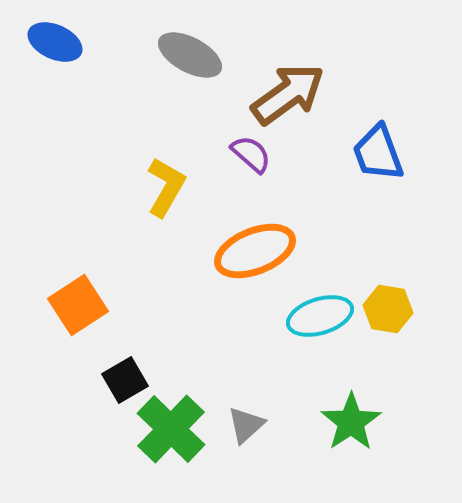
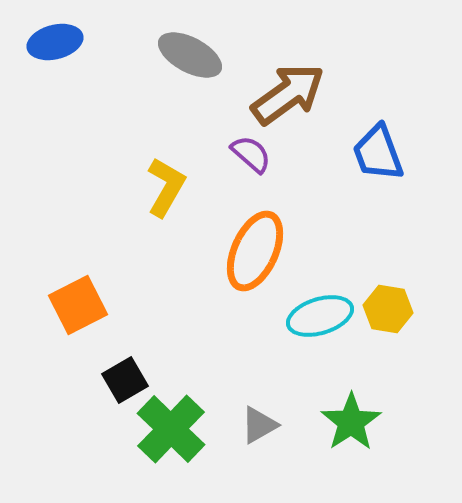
blue ellipse: rotated 38 degrees counterclockwise
orange ellipse: rotated 44 degrees counterclockwise
orange square: rotated 6 degrees clockwise
gray triangle: moved 13 px right; rotated 12 degrees clockwise
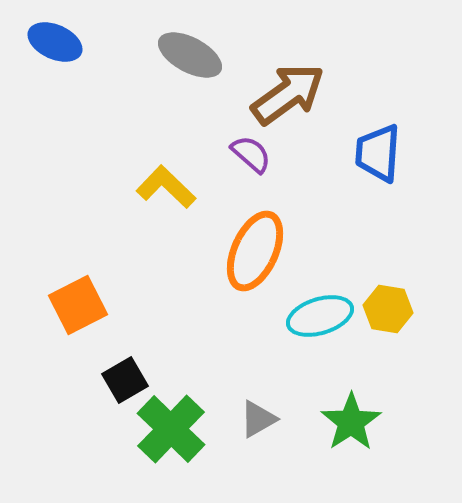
blue ellipse: rotated 38 degrees clockwise
blue trapezoid: rotated 24 degrees clockwise
yellow L-shape: rotated 76 degrees counterclockwise
gray triangle: moved 1 px left, 6 px up
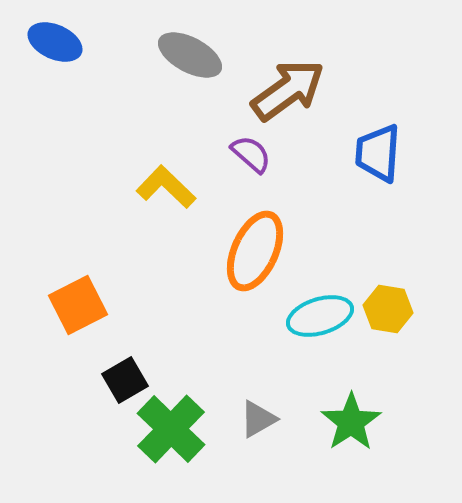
brown arrow: moved 4 px up
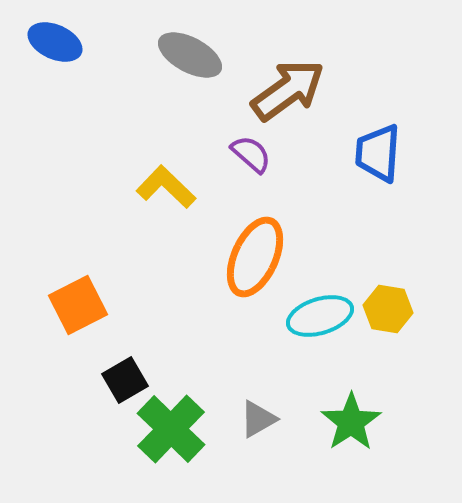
orange ellipse: moved 6 px down
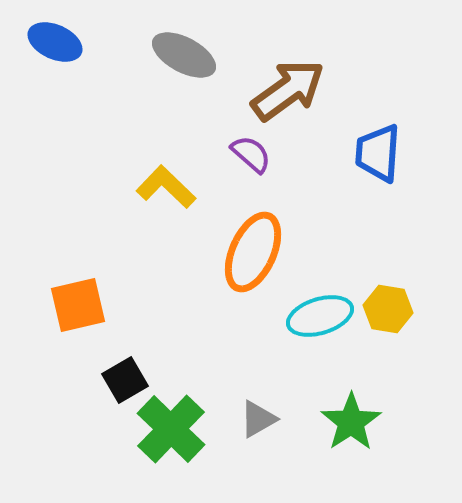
gray ellipse: moved 6 px left
orange ellipse: moved 2 px left, 5 px up
orange square: rotated 14 degrees clockwise
